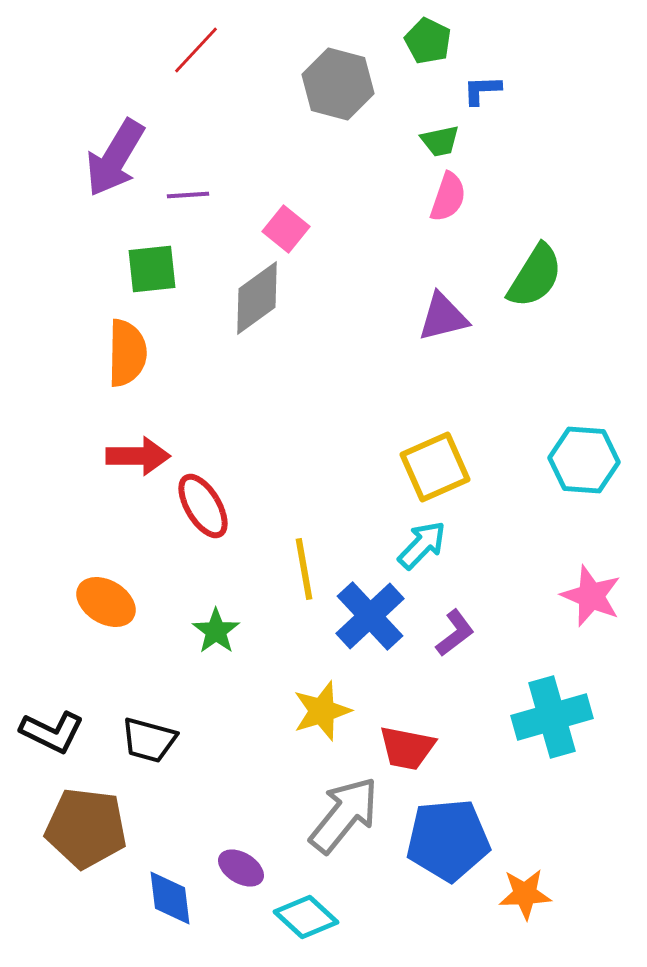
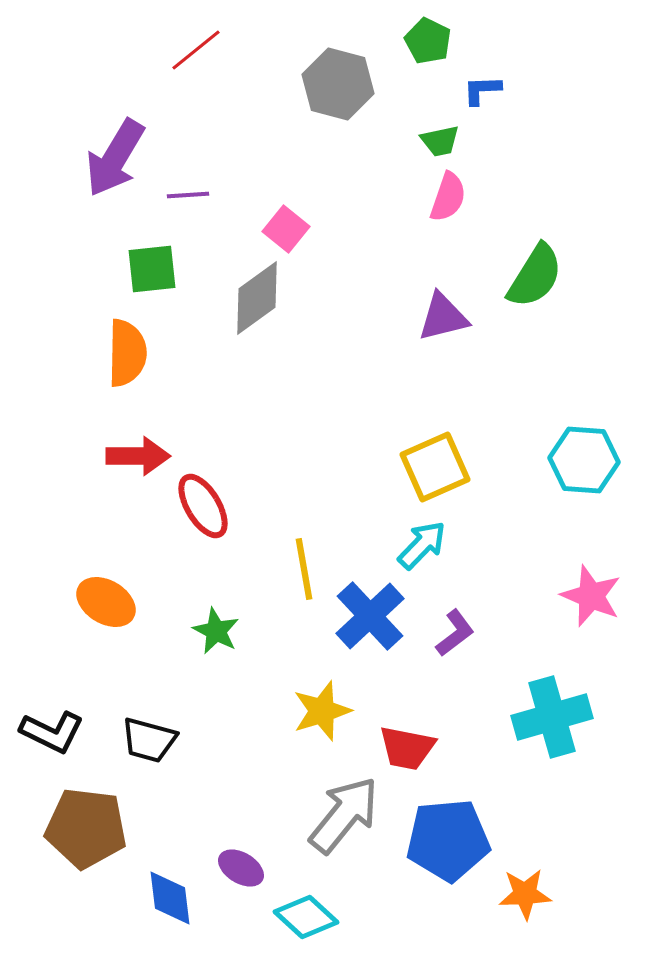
red line: rotated 8 degrees clockwise
green star: rotated 9 degrees counterclockwise
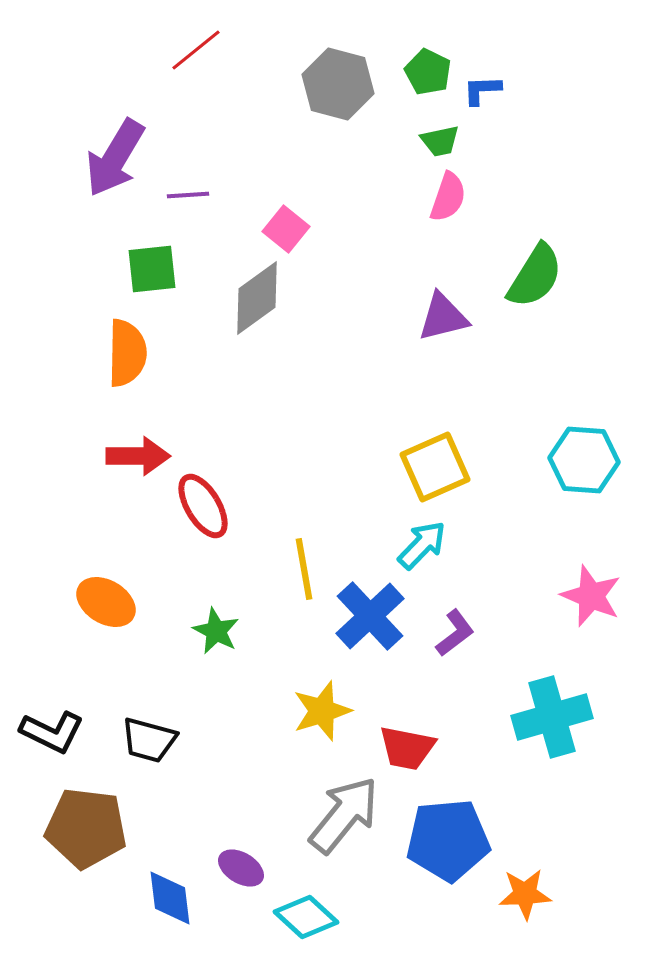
green pentagon: moved 31 px down
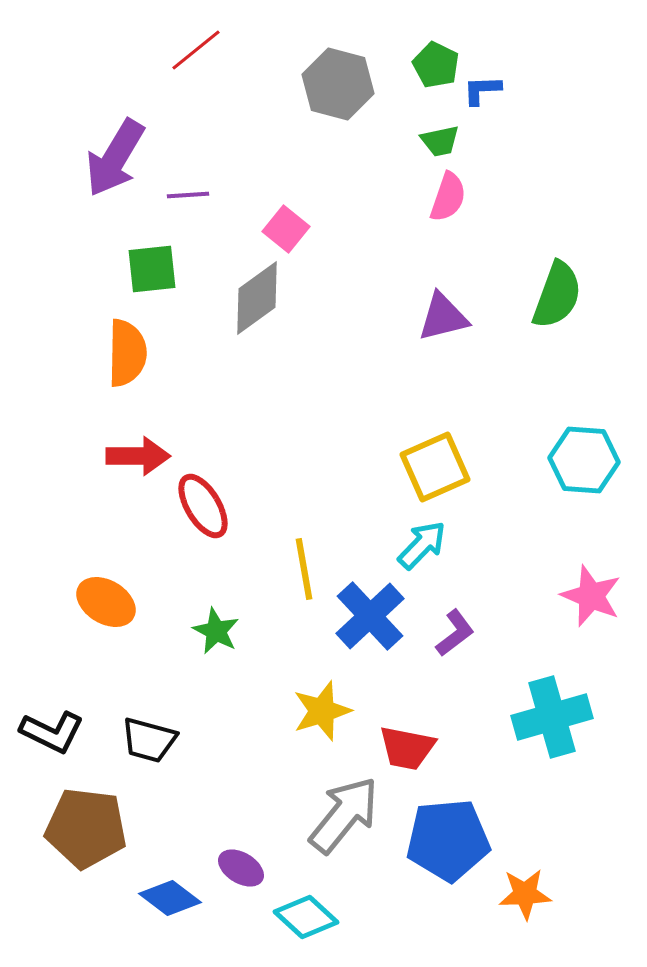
green pentagon: moved 8 px right, 7 px up
green semicircle: moved 22 px right, 19 px down; rotated 12 degrees counterclockwise
blue diamond: rotated 46 degrees counterclockwise
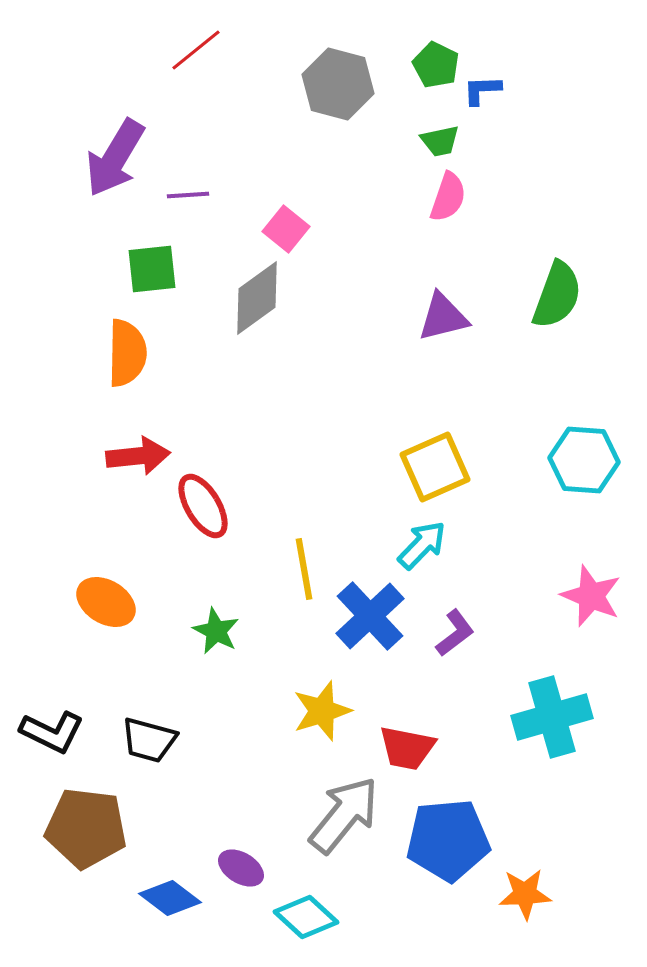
red arrow: rotated 6 degrees counterclockwise
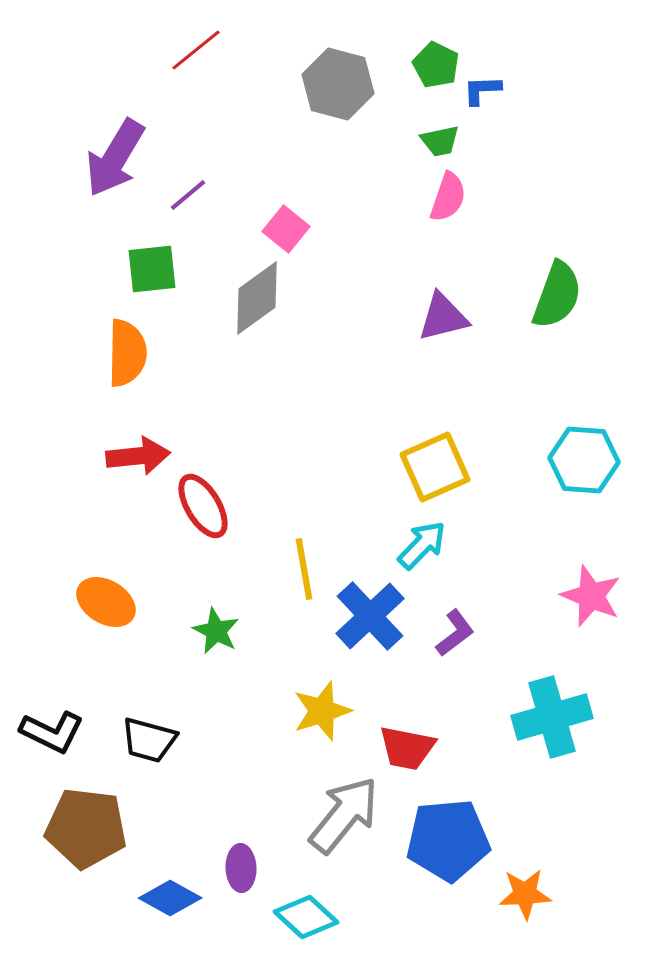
purple line: rotated 36 degrees counterclockwise
purple ellipse: rotated 57 degrees clockwise
blue diamond: rotated 8 degrees counterclockwise
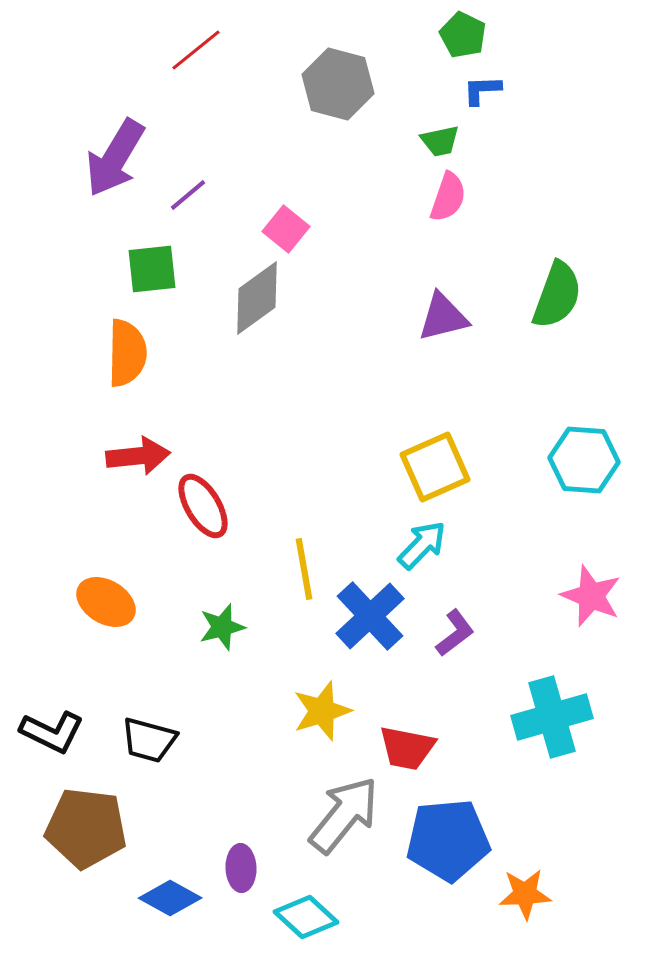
green pentagon: moved 27 px right, 30 px up
green star: moved 6 px right, 4 px up; rotated 30 degrees clockwise
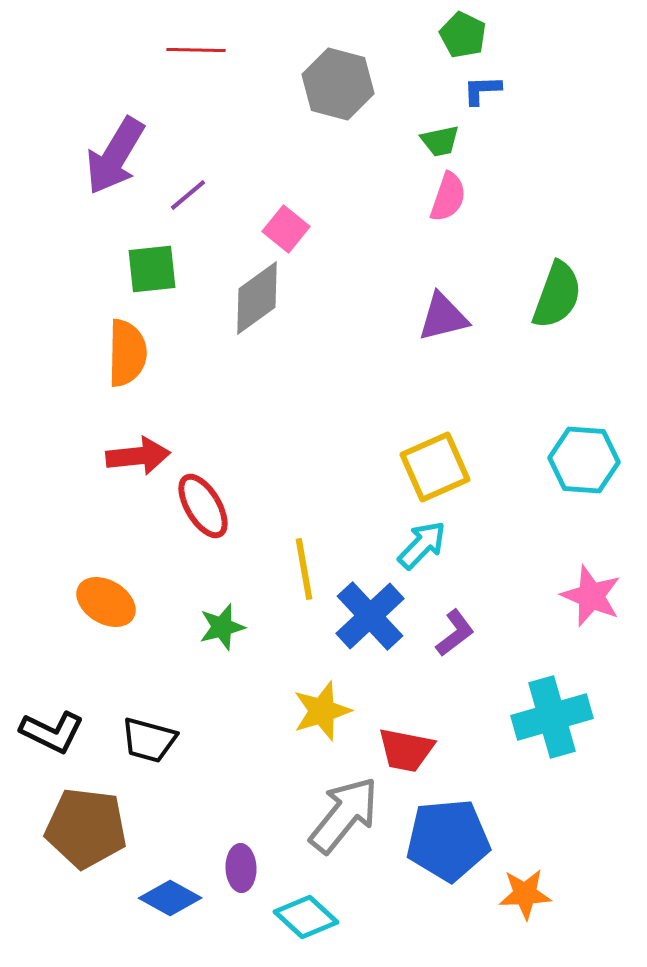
red line: rotated 40 degrees clockwise
purple arrow: moved 2 px up
red trapezoid: moved 1 px left, 2 px down
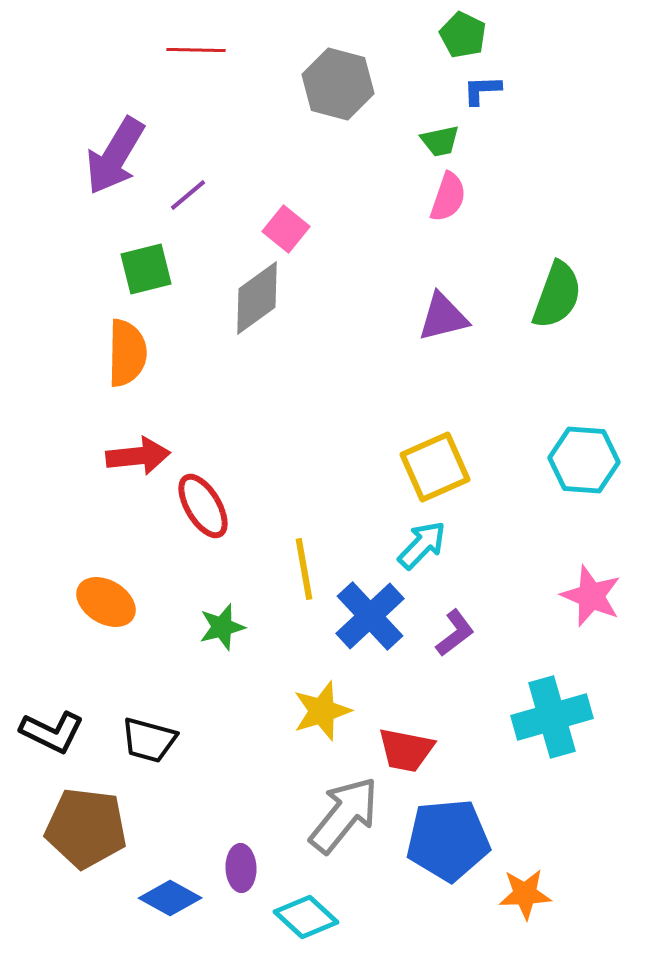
green square: moved 6 px left; rotated 8 degrees counterclockwise
